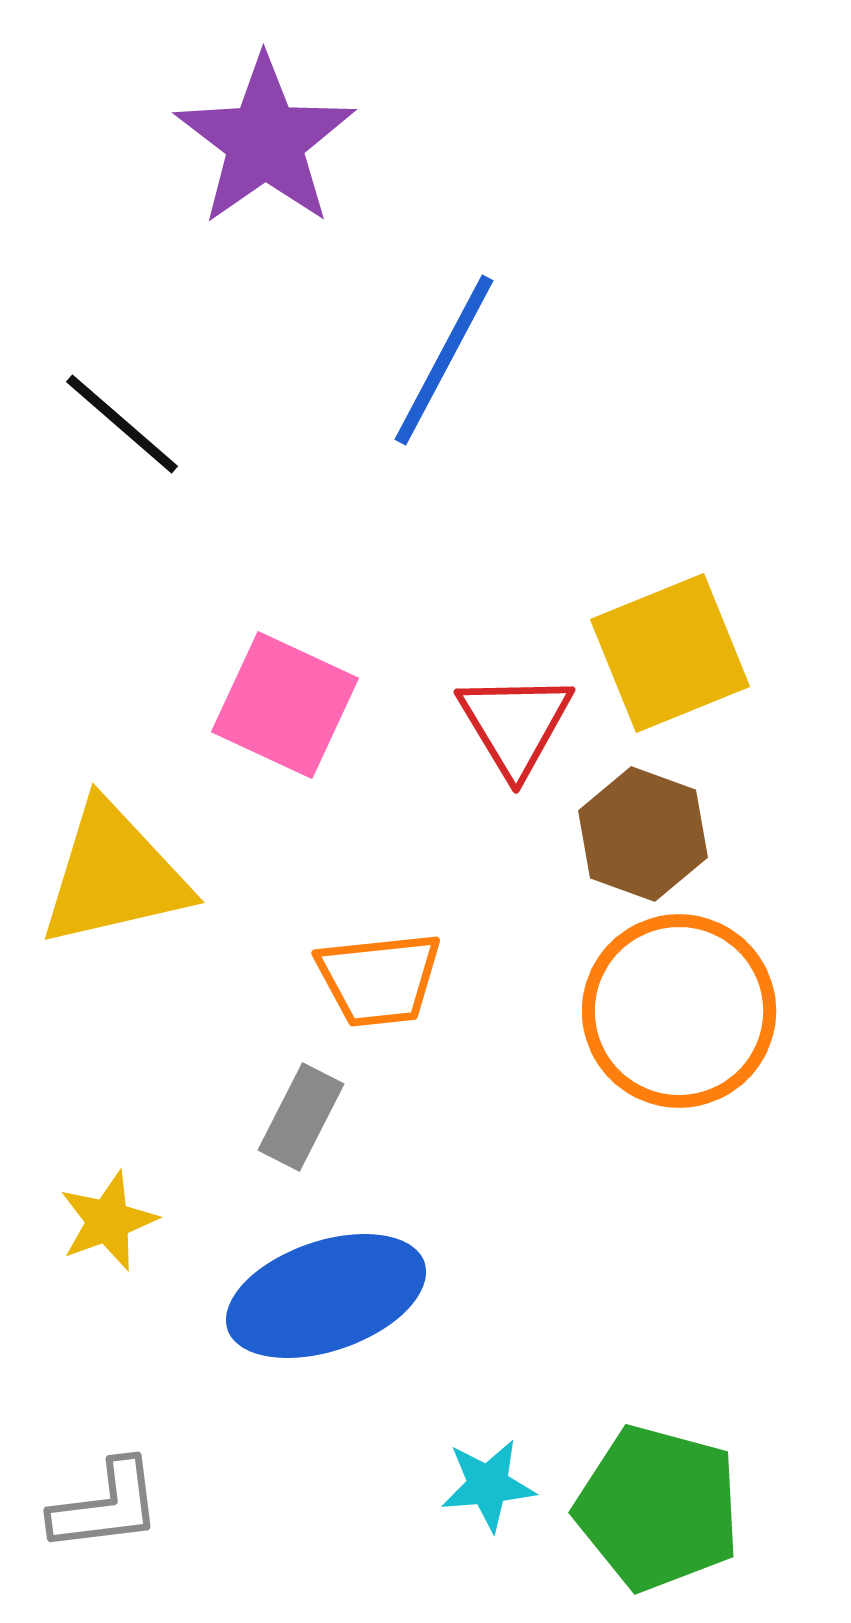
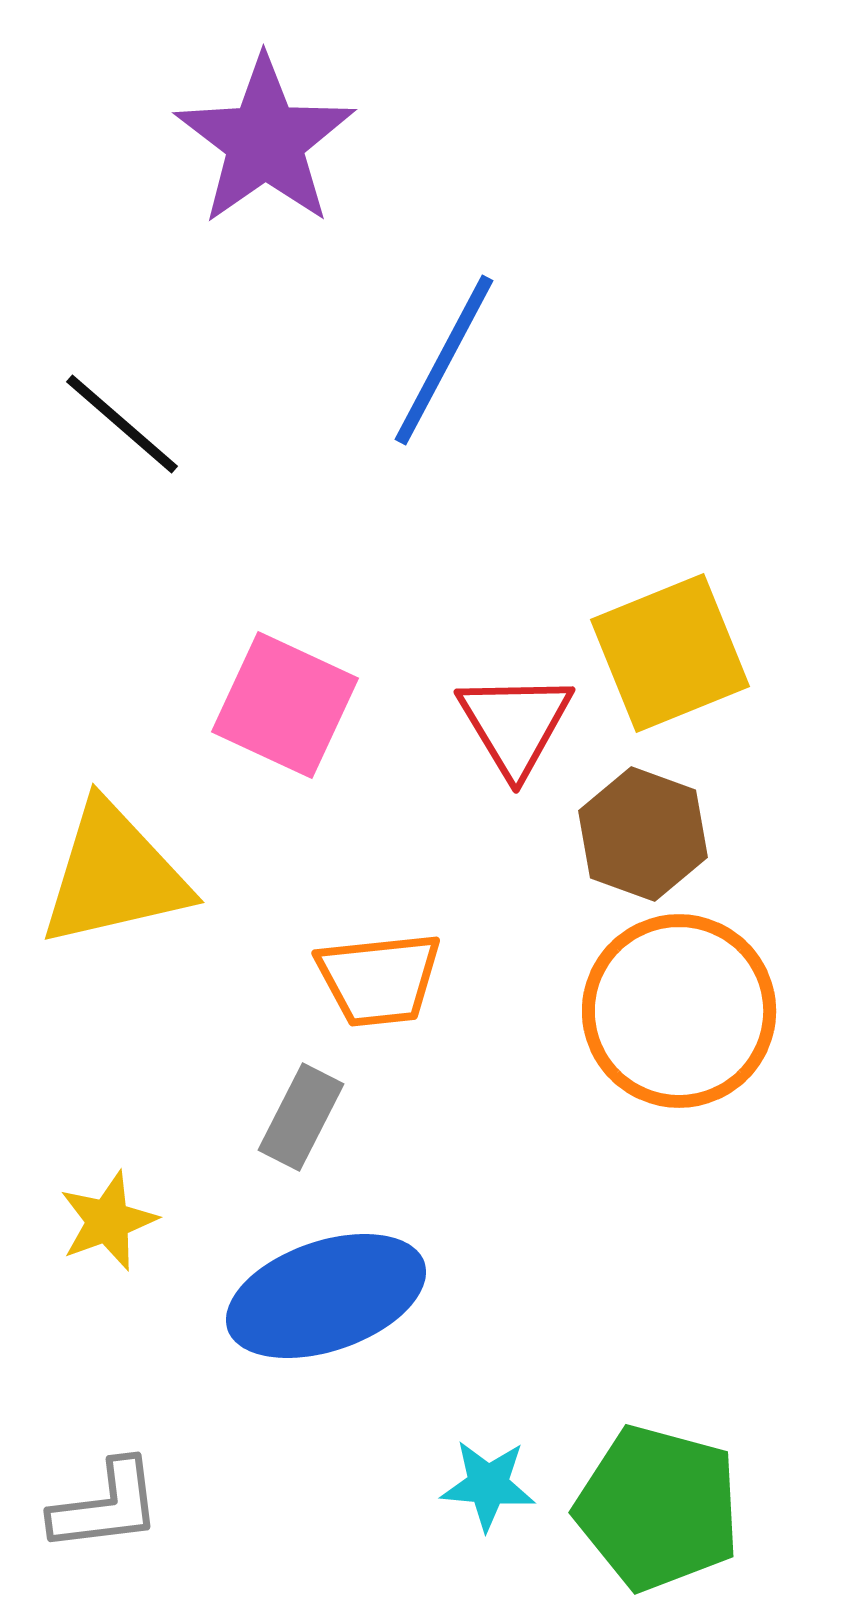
cyan star: rotated 10 degrees clockwise
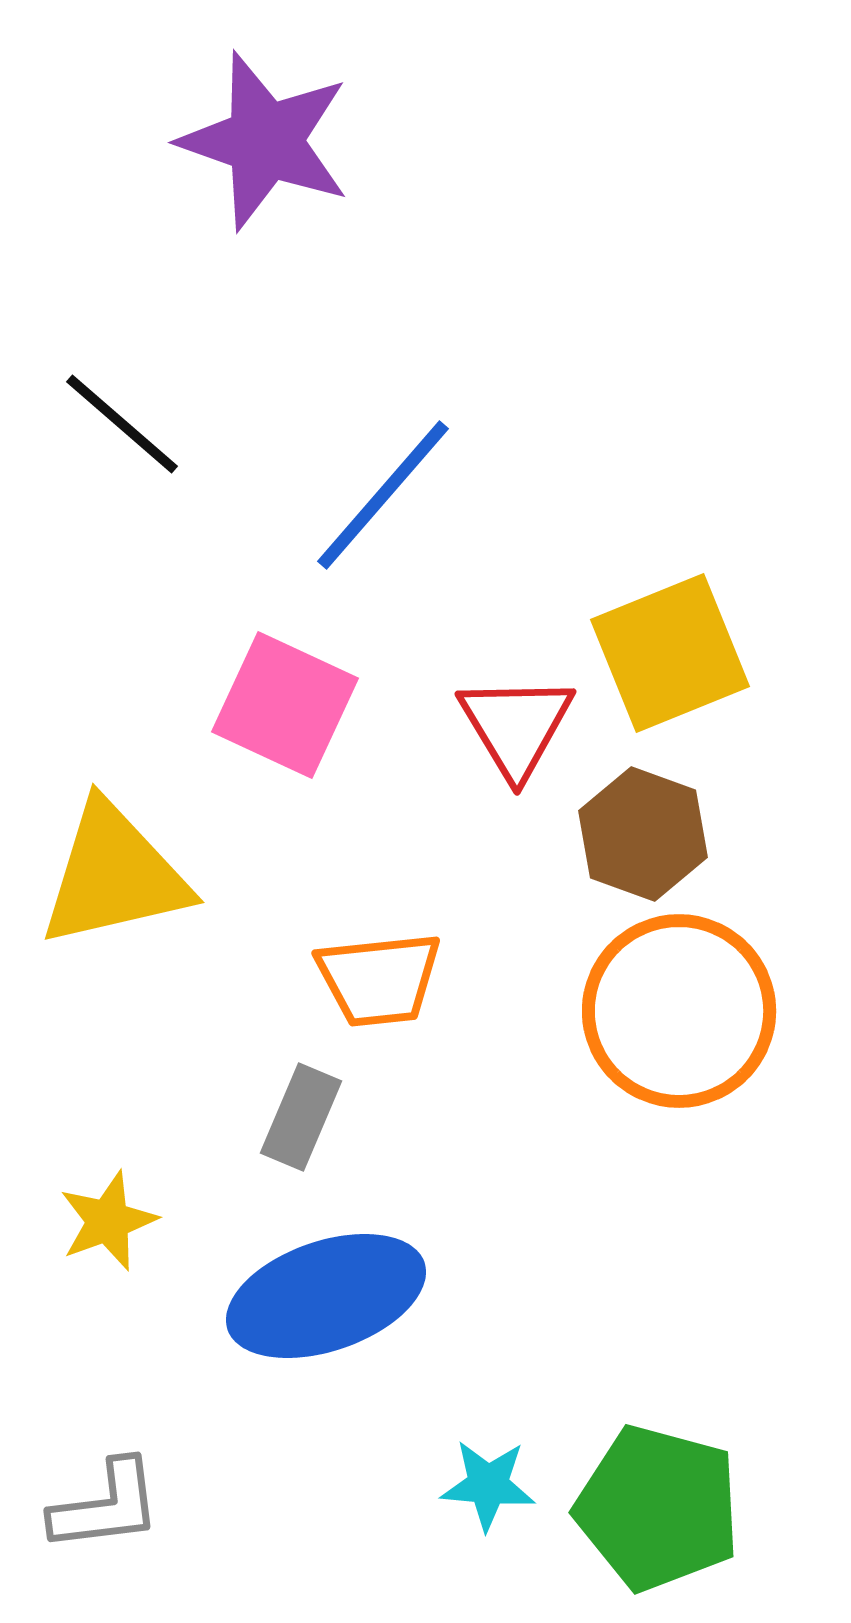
purple star: rotated 18 degrees counterclockwise
blue line: moved 61 px left, 135 px down; rotated 13 degrees clockwise
red triangle: moved 1 px right, 2 px down
gray rectangle: rotated 4 degrees counterclockwise
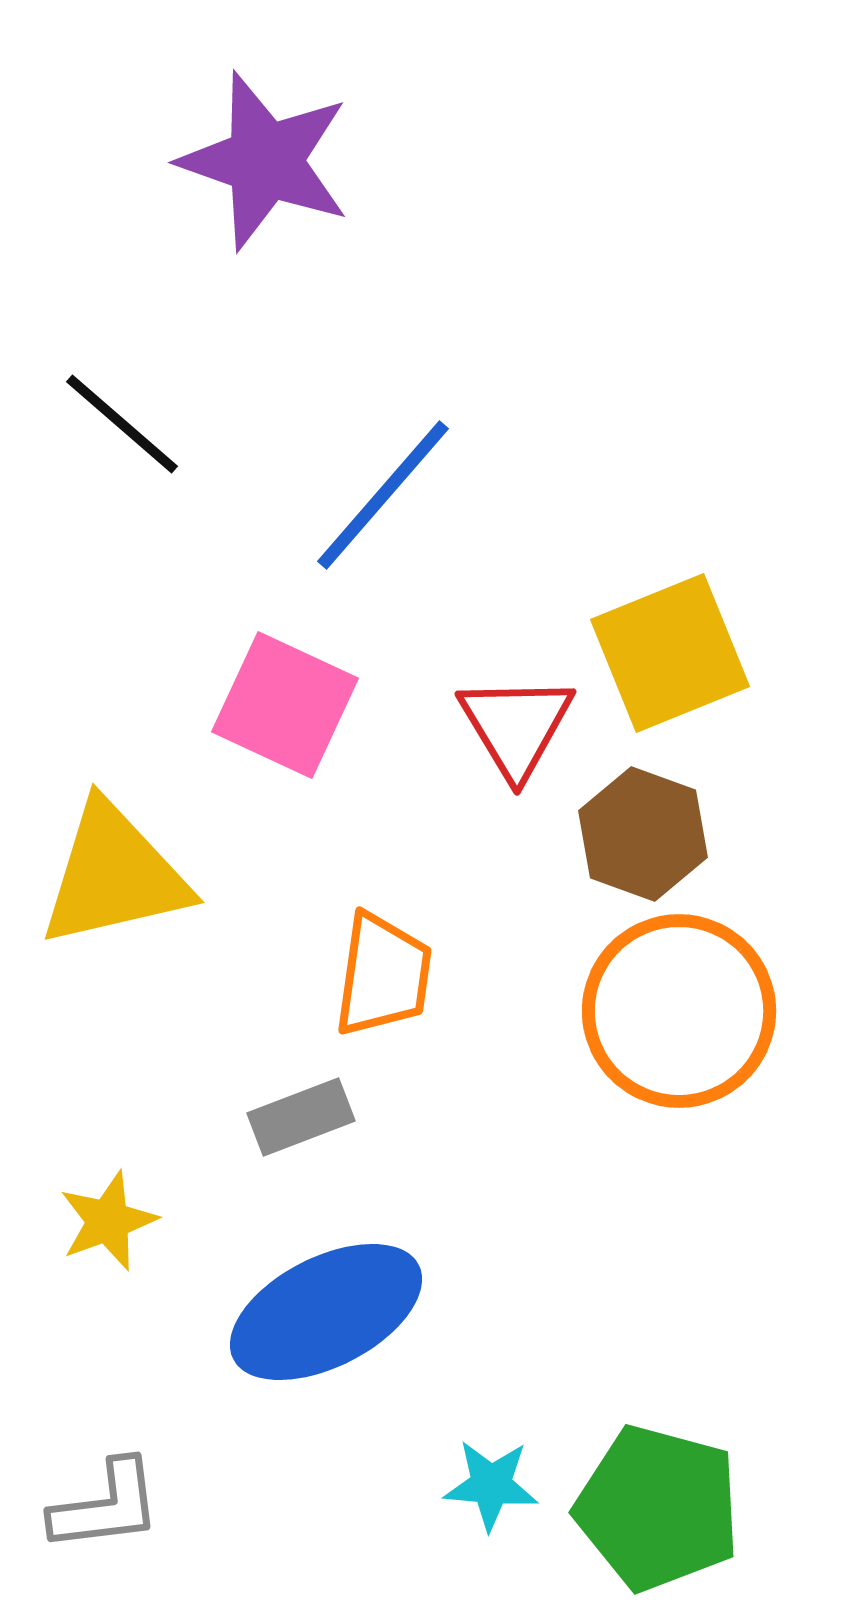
purple star: moved 20 px down
orange trapezoid: moved 4 px right, 4 px up; rotated 76 degrees counterclockwise
gray rectangle: rotated 46 degrees clockwise
blue ellipse: moved 16 px down; rotated 8 degrees counterclockwise
cyan star: moved 3 px right
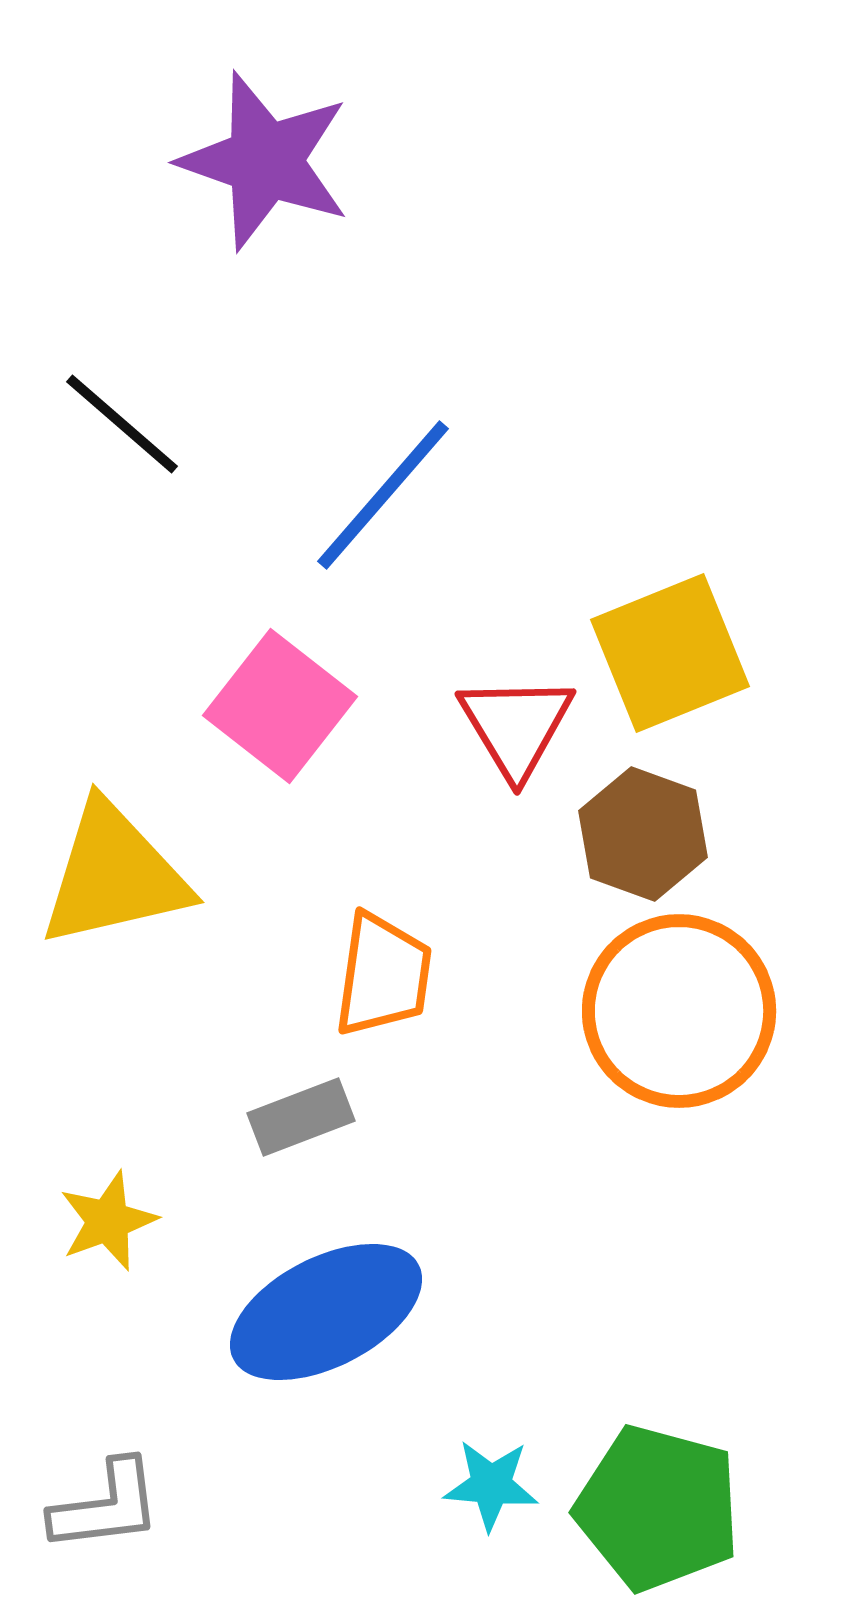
pink square: moved 5 px left, 1 px down; rotated 13 degrees clockwise
